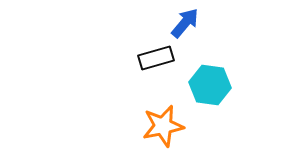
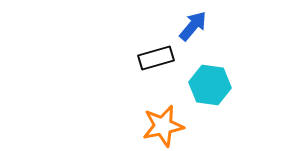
blue arrow: moved 8 px right, 3 px down
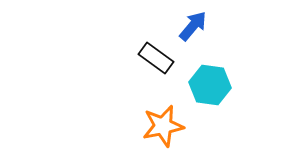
black rectangle: rotated 52 degrees clockwise
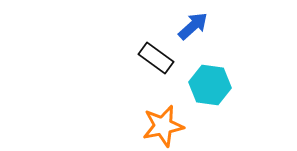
blue arrow: rotated 8 degrees clockwise
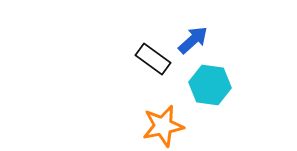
blue arrow: moved 14 px down
black rectangle: moved 3 px left, 1 px down
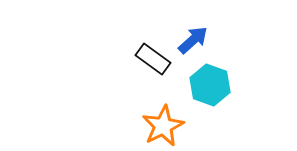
cyan hexagon: rotated 12 degrees clockwise
orange star: rotated 15 degrees counterclockwise
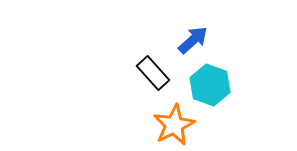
black rectangle: moved 14 px down; rotated 12 degrees clockwise
orange star: moved 11 px right, 1 px up
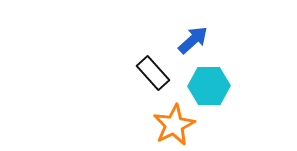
cyan hexagon: moved 1 px left, 1 px down; rotated 21 degrees counterclockwise
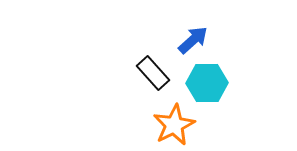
cyan hexagon: moved 2 px left, 3 px up
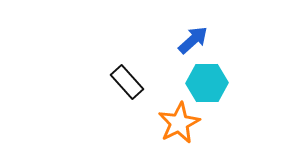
black rectangle: moved 26 px left, 9 px down
orange star: moved 5 px right, 2 px up
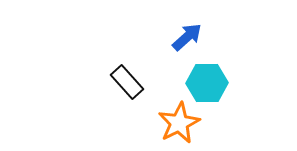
blue arrow: moved 6 px left, 3 px up
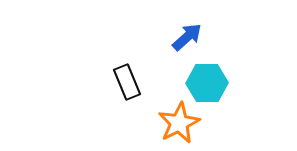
black rectangle: rotated 20 degrees clockwise
